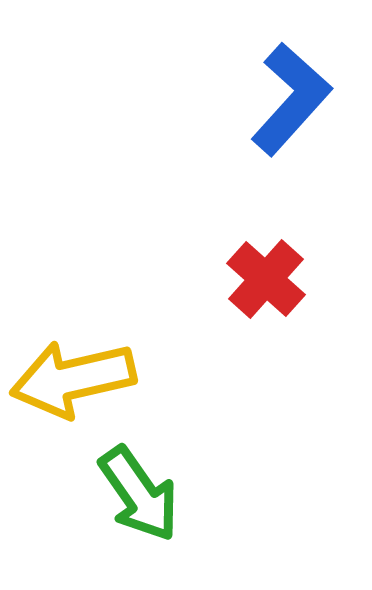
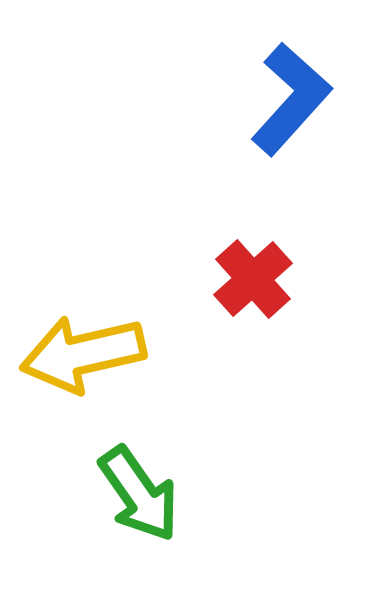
red cross: moved 13 px left; rotated 6 degrees clockwise
yellow arrow: moved 10 px right, 25 px up
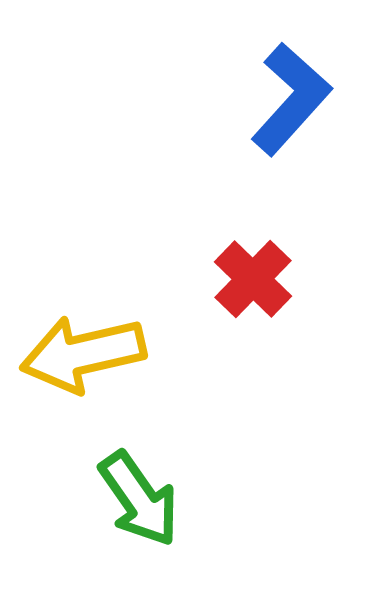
red cross: rotated 4 degrees counterclockwise
green arrow: moved 5 px down
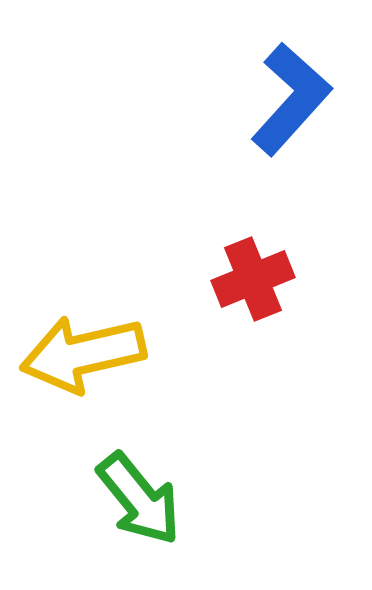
red cross: rotated 24 degrees clockwise
green arrow: rotated 4 degrees counterclockwise
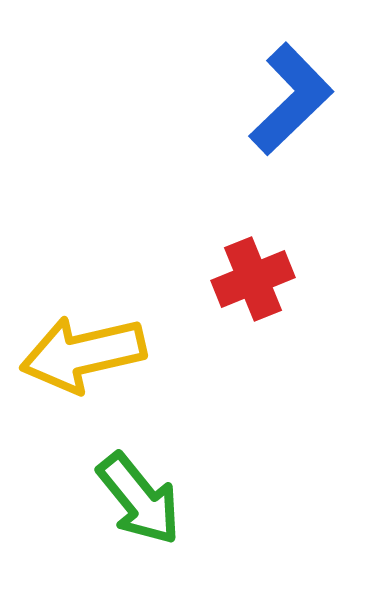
blue L-shape: rotated 4 degrees clockwise
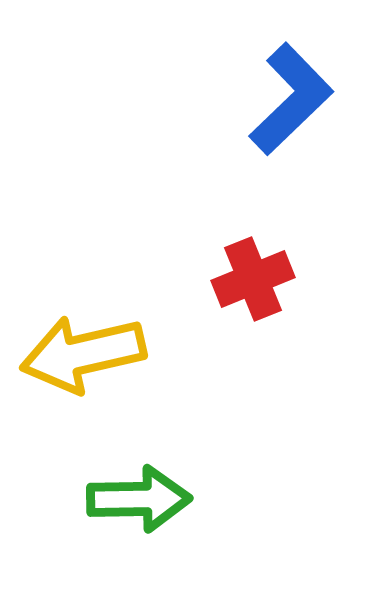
green arrow: rotated 52 degrees counterclockwise
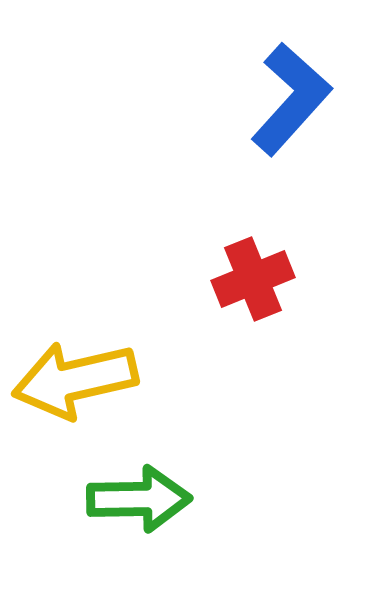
blue L-shape: rotated 4 degrees counterclockwise
yellow arrow: moved 8 px left, 26 px down
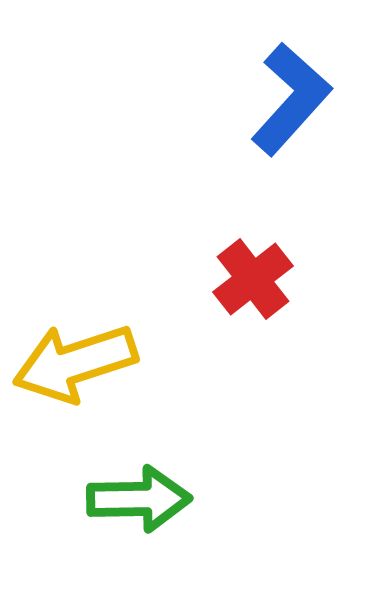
red cross: rotated 16 degrees counterclockwise
yellow arrow: moved 17 px up; rotated 5 degrees counterclockwise
